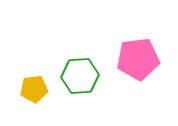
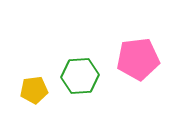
yellow pentagon: moved 1 px down
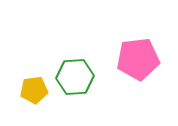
green hexagon: moved 5 px left, 1 px down
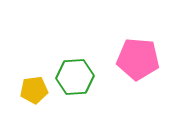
pink pentagon: rotated 12 degrees clockwise
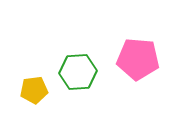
green hexagon: moved 3 px right, 5 px up
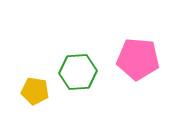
yellow pentagon: moved 1 px right, 1 px down; rotated 16 degrees clockwise
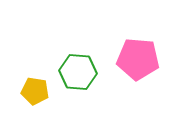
green hexagon: rotated 9 degrees clockwise
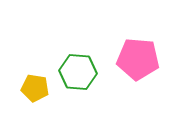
yellow pentagon: moved 3 px up
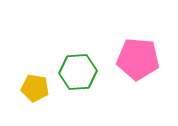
green hexagon: rotated 9 degrees counterclockwise
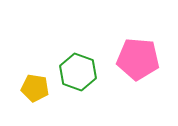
green hexagon: rotated 24 degrees clockwise
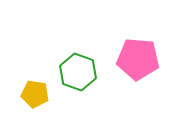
yellow pentagon: moved 6 px down
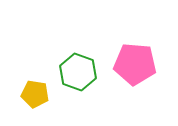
pink pentagon: moved 3 px left, 5 px down
